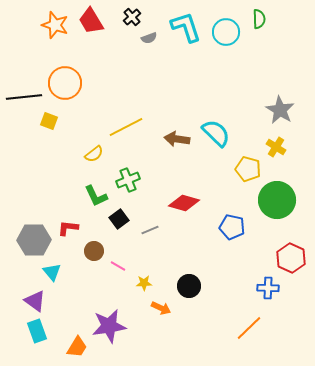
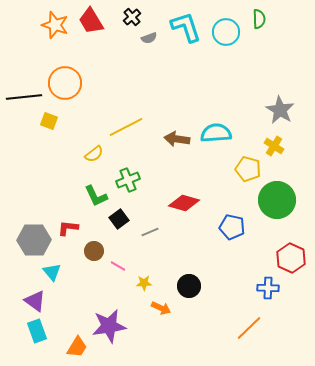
cyan semicircle: rotated 48 degrees counterclockwise
yellow cross: moved 2 px left, 1 px up
gray line: moved 2 px down
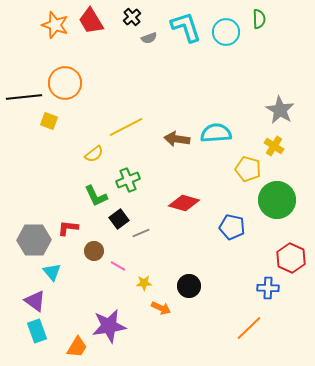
gray line: moved 9 px left, 1 px down
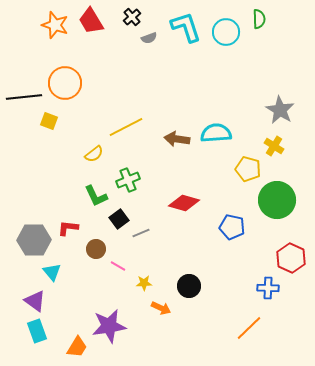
brown circle: moved 2 px right, 2 px up
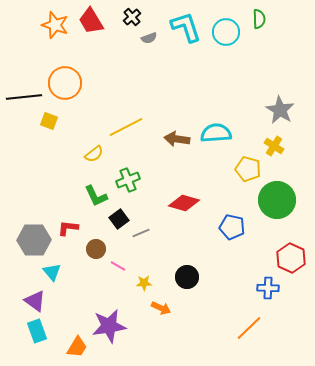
black circle: moved 2 px left, 9 px up
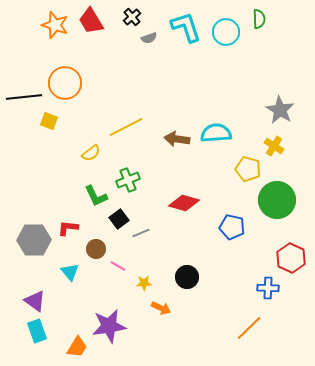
yellow semicircle: moved 3 px left, 1 px up
cyan triangle: moved 18 px right
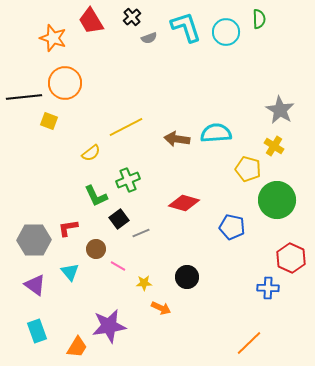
orange star: moved 2 px left, 13 px down
red L-shape: rotated 15 degrees counterclockwise
purple triangle: moved 16 px up
orange line: moved 15 px down
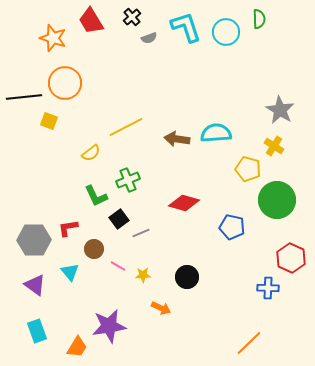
brown circle: moved 2 px left
yellow star: moved 1 px left, 8 px up
